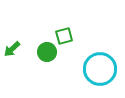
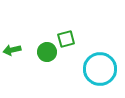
green square: moved 2 px right, 3 px down
green arrow: moved 1 px down; rotated 30 degrees clockwise
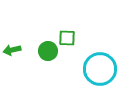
green square: moved 1 px right, 1 px up; rotated 18 degrees clockwise
green circle: moved 1 px right, 1 px up
